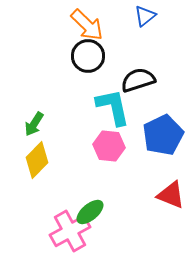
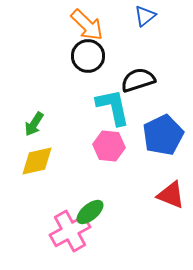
yellow diamond: moved 1 px down; rotated 33 degrees clockwise
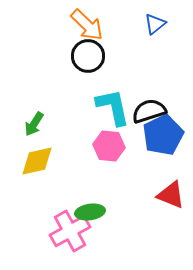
blue triangle: moved 10 px right, 8 px down
black semicircle: moved 11 px right, 31 px down
green ellipse: rotated 32 degrees clockwise
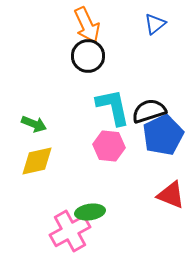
orange arrow: rotated 21 degrees clockwise
green arrow: rotated 100 degrees counterclockwise
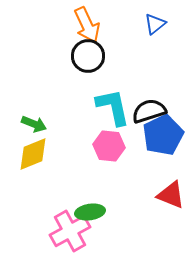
yellow diamond: moved 4 px left, 7 px up; rotated 9 degrees counterclockwise
